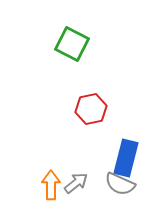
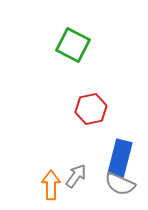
green square: moved 1 px right, 1 px down
blue rectangle: moved 6 px left
gray arrow: moved 7 px up; rotated 15 degrees counterclockwise
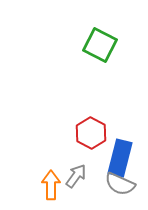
green square: moved 27 px right
red hexagon: moved 24 px down; rotated 20 degrees counterclockwise
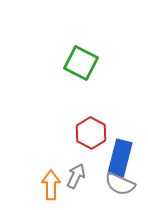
green square: moved 19 px left, 18 px down
gray arrow: rotated 10 degrees counterclockwise
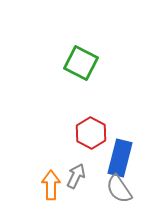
gray semicircle: moved 1 px left, 5 px down; rotated 32 degrees clockwise
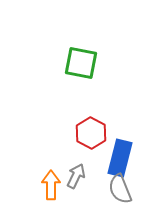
green square: rotated 16 degrees counterclockwise
gray semicircle: moved 1 px right; rotated 12 degrees clockwise
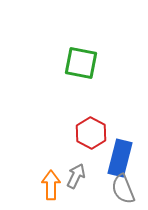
gray semicircle: moved 3 px right
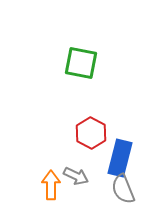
gray arrow: rotated 90 degrees clockwise
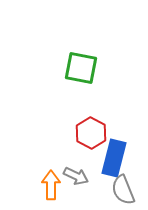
green square: moved 5 px down
blue rectangle: moved 6 px left
gray semicircle: moved 1 px down
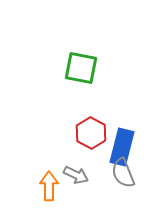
blue rectangle: moved 8 px right, 11 px up
gray arrow: moved 1 px up
orange arrow: moved 2 px left, 1 px down
gray semicircle: moved 17 px up
